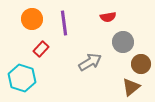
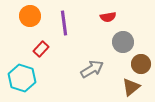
orange circle: moved 2 px left, 3 px up
gray arrow: moved 2 px right, 7 px down
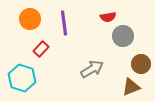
orange circle: moved 3 px down
gray circle: moved 6 px up
brown triangle: rotated 18 degrees clockwise
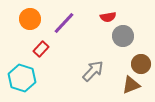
purple line: rotated 50 degrees clockwise
gray arrow: moved 1 px right, 2 px down; rotated 15 degrees counterclockwise
brown triangle: moved 2 px up
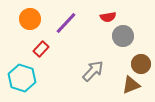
purple line: moved 2 px right
